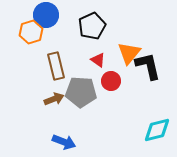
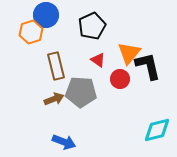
red circle: moved 9 px right, 2 px up
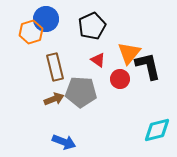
blue circle: moved 4 px down
brown rectangle: moved 1 px left, 1 px down
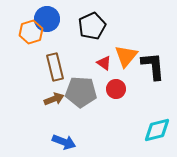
blue circle: moved 1 px right
orange triangle: moved 3 px left, 3 px down
red triangle: moved 6 px right, 3 px down
black L-shape: moved 5 px right; rotated 8 degrees clockwise
red circle: moved 4 px left, 10 px down
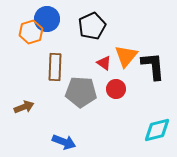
brown rectangle: rotated 16 degrees clockwise
brown arrow: moved 30 px left, 8 px down
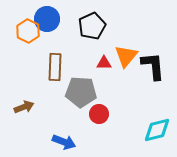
orange hexagon: moved 3 px left, 1 px up; rotated 15 degrees counterclockwise
red triangle: rotated 35 degrees counterclockwise
red circle: moved 17 px left, 25 px down
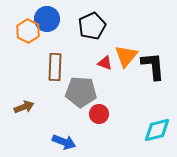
red triangle: moved 1 px right; rotated 21 degrees clockwise
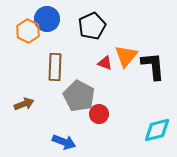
gray pentagon: moved 2 px left, 4 px down; rotated 24 degrees clockwise
brown arrow: moved 3 px up
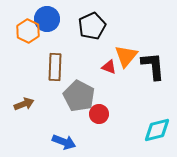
red triangle: moved 4 px right, 4 px down
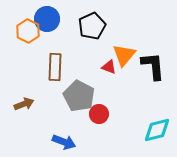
orange triangle: moved 2 px left, 1 px up
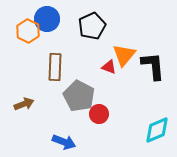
cyan diamond: rotated 8 degrees counterclockwise
